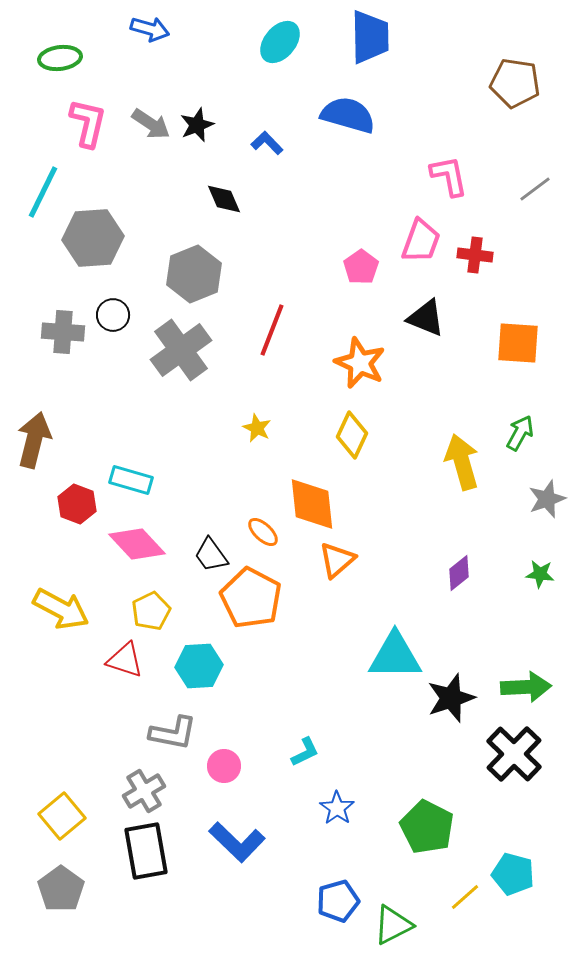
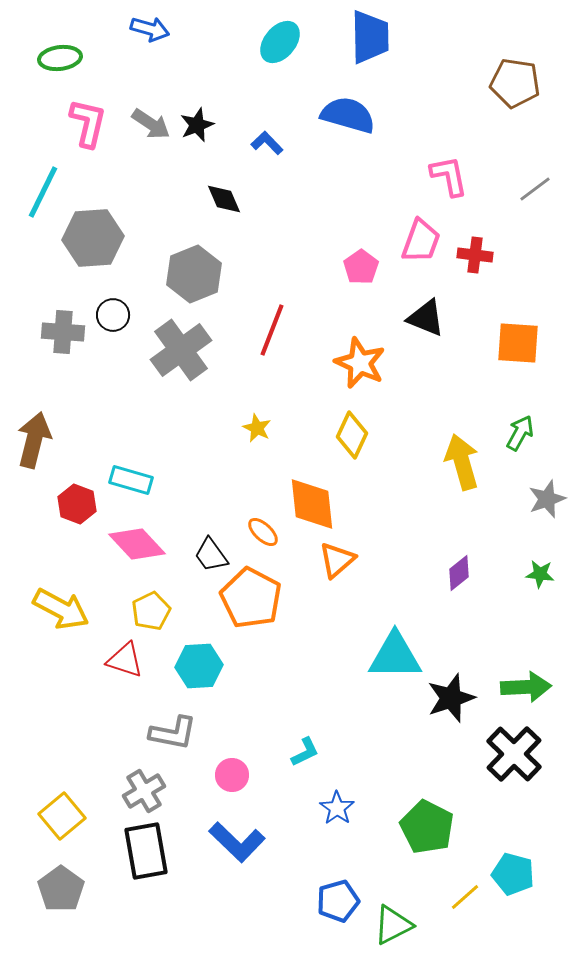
pink circle at (224, 766): moved 8 px right, 9 px down
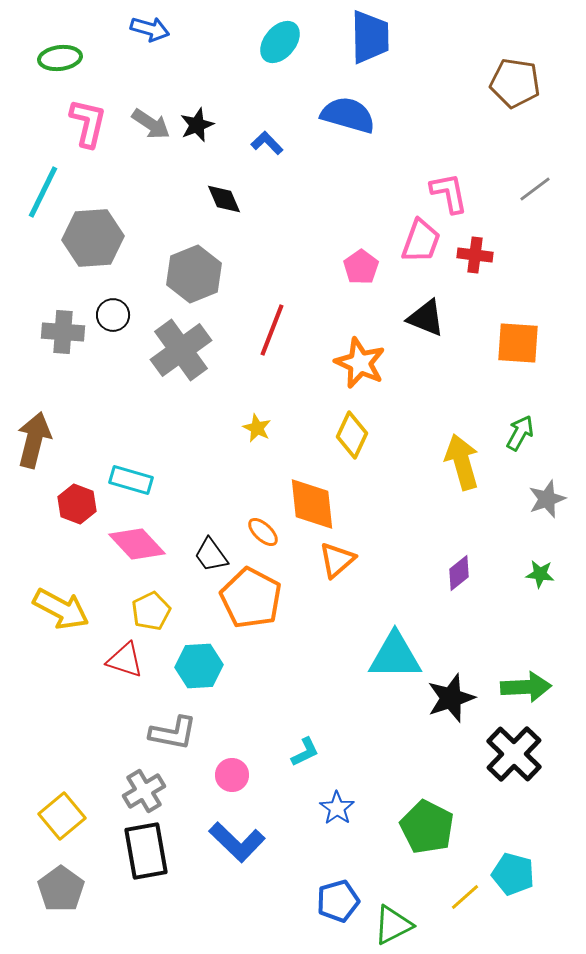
pink L-shape at (449, 176): moved 17 px down
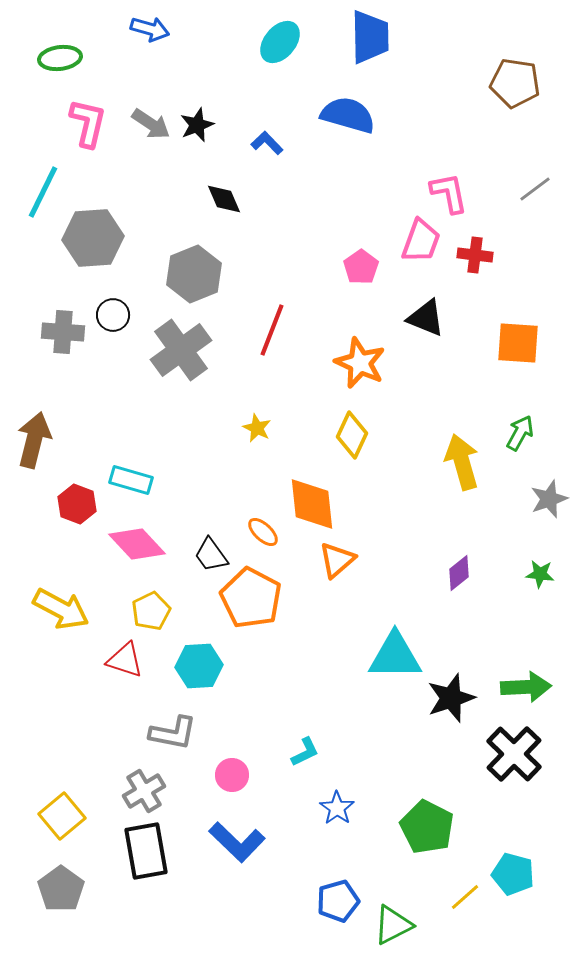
gray star at (547, 499): moved 2 px right
